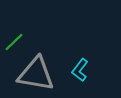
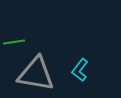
green line: rotated 35 degrees clockwise
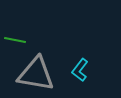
green line: moved 1 px right, 2 px up; rotated 20 degrees clockwise
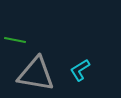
cyan L-shape: rotated 20 degrees clockwise
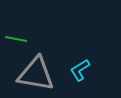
green line: moved 1 px right, 1 px up
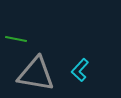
cyan L-shape: rotated 15 degrees counterclockwise
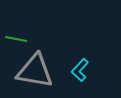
gray triangle: moved 1 px left, 3 px up
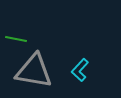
gray triangle: moved 1 px left
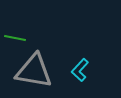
green line: moved 1 px left, 1 px up
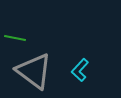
gray triangle: rotated 27 degrees clockwise
